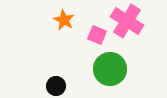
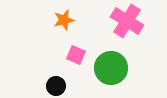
orange star: rotated 30 degrees clockwise
pink square: moved 21 px left, 20 px down
green circle: moved 1 px right, 1 px up
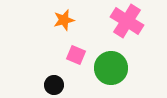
black circle: moved 2 px left, 1 px up
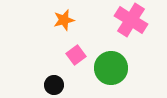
pink cross: moved 4 px right, 1 px up
pink square: rotated 30 degrees clockwise
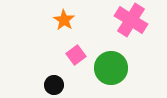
orange star: rotated 25 degrees counterclockwise
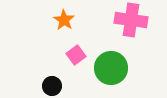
pink cross: rotated 24 degrees counterclockwise
black circle: moved 2 px left, 1 px down
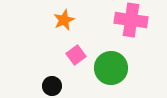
orange star: rotated 15 degrees clockwise
